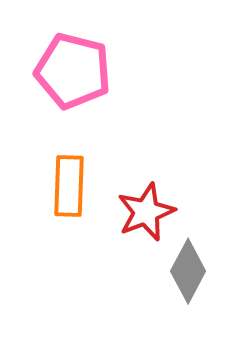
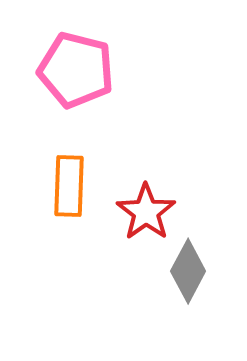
pink pentagon: moved 3 px right, 1 px up
red star: rotated 14 degrees counterclockwise
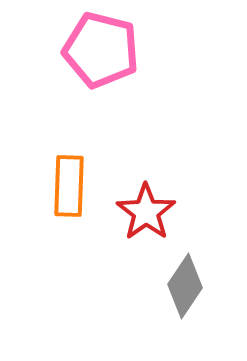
pink pentagon: moved 25 px right, 20 px up
gray diamond: moved 3 px left, 15 px down; rotated 6 degrees clockwise
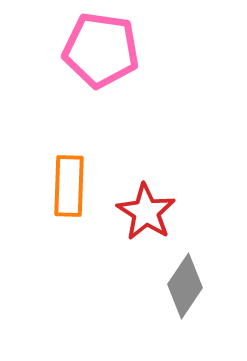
pink pentagon: rotated 6 degrees counterclockwise
red star: rotated 4 degrees counterclockwise
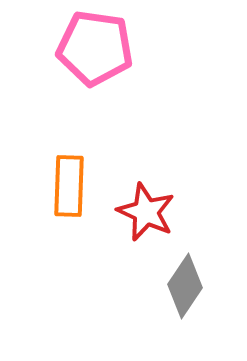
pink pentagon: moved 6 px left, 2 px up
red star: rotated 8 degrees counterclockwise
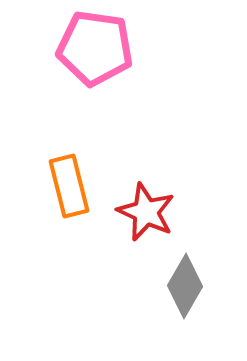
orange rectangle: rotated 16 degrees counterclockwise
gray diamond: rotated 4 degrees counterclockwise
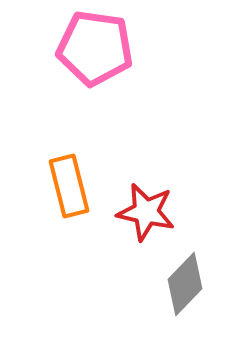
red star: rotated 12 degrees counterclockwise
gray diamond: moved 2 px up; rotated 14 degrees clockwise
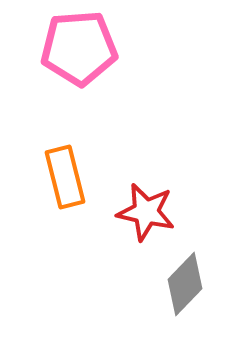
pink pentagon: moved 16 px left; rotated 12 degrees counterclockwise
orange rectangle: moved 4 px left, 9 px up
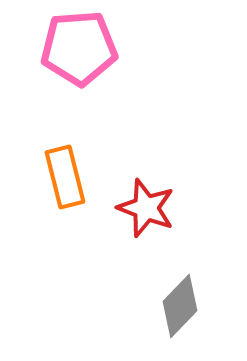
red star: moved 4 px up; rotated 8 degrees clockwise
gray diamond: moved 5 px left, 22 px down
